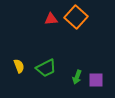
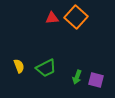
red triangle: moved 1 px right, 1 px up
purple square: rotated 14 degrees clockwise
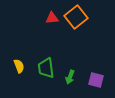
orange square: rotated 10 degrees clockwise
green trapezoid: rotated 110 degrees clockwise
green arrow: moved 7 px left
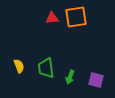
orange square: rotated 30 degrees clockwise
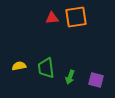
yellow semicircle: rotated 80 degrees counterclockwise
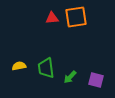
green arrow: rotated 24 degrees clockwise
